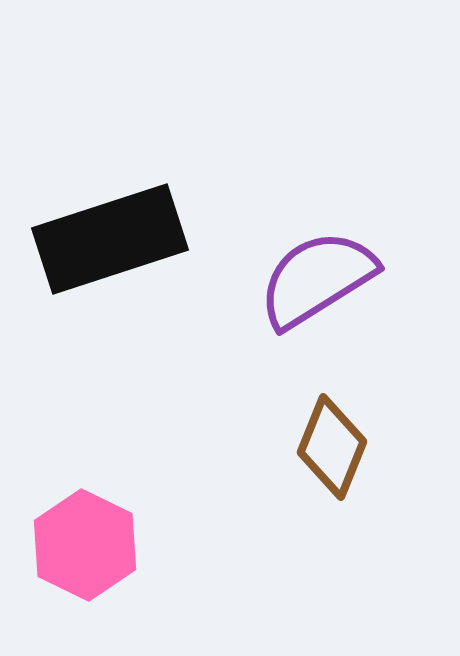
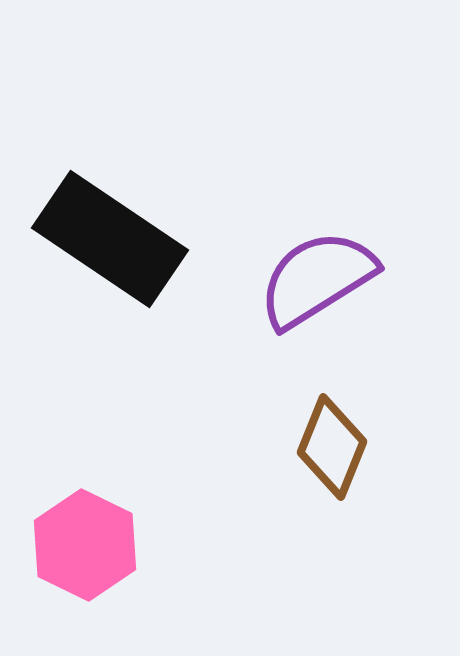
black rectangle: rotated 52 degrees clockwise
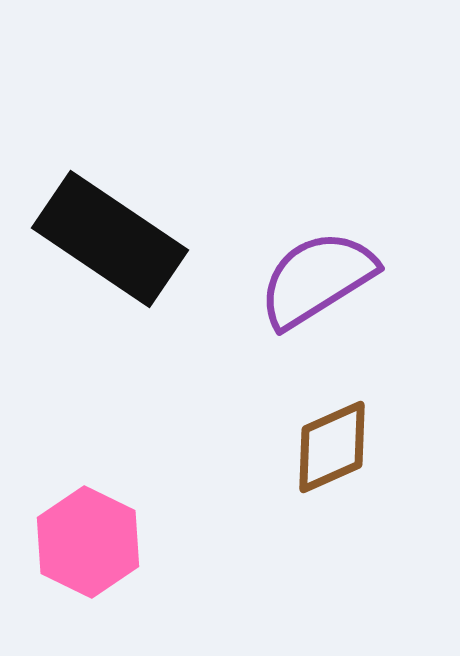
brown diamond: rotated 44 degrees clockwise
pink hexagon: moved 3 px right, 3 px up
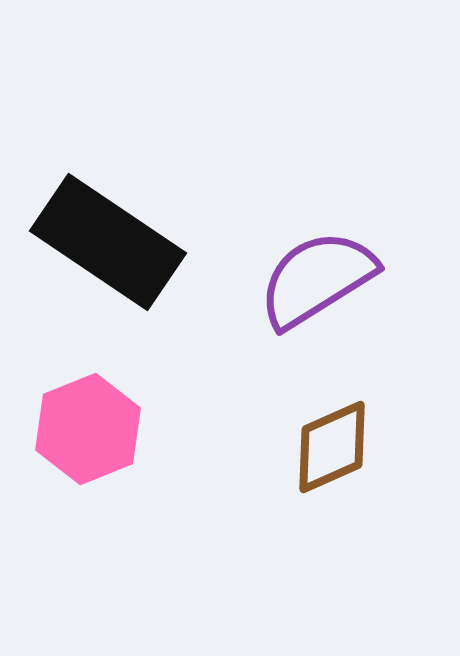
black rectangle: moved 2 px left, 3 px down
pink hexagon: moved 113 px up; rotated 12 degrees clockwise
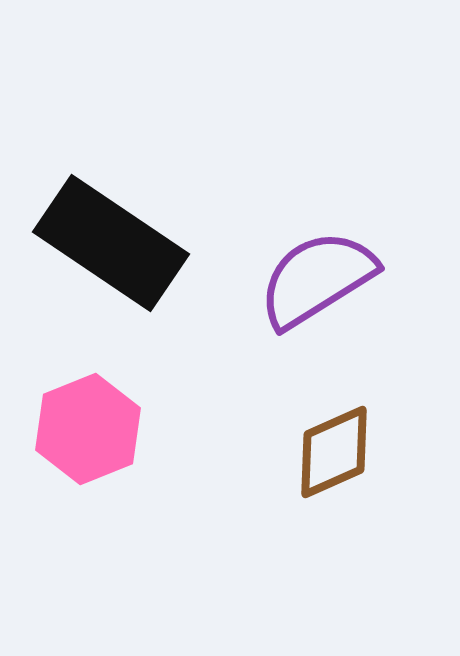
black rectangle: moved 3 px right, 1 px down
brown diamond: moved 2 px right, 5 px down
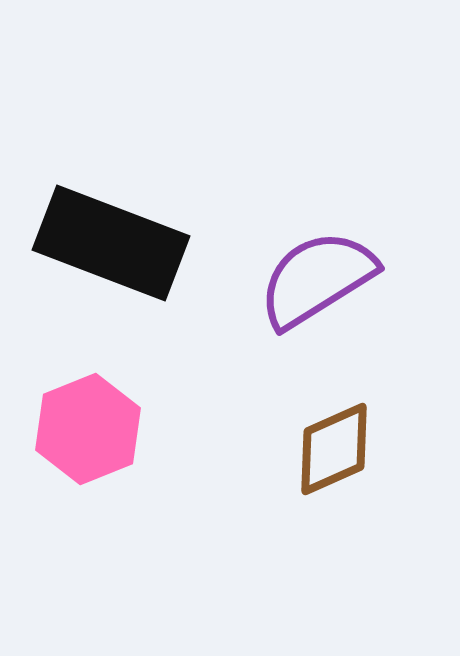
black rectangle: rotated 13 degrees counterclockwise
brown diamond: moved 3 px up
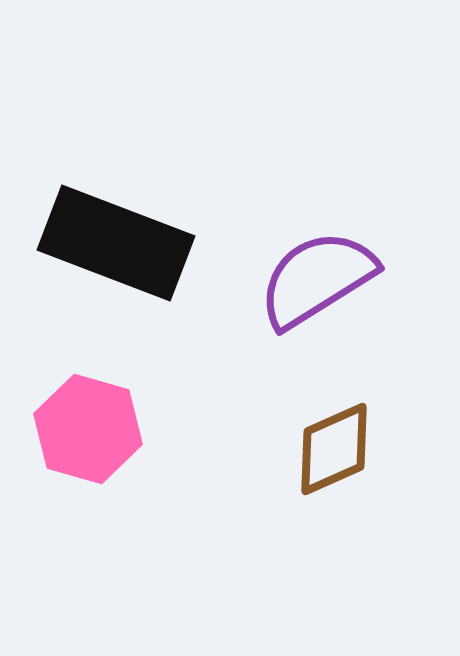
black rectangle: moved 5 px right
pink hexagon: rotated 22 degrees counterclockwise
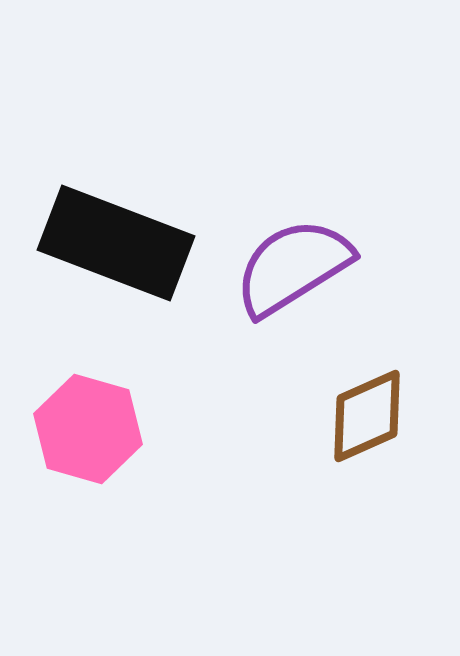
purple semicircle: moved 24 px left, 12 px up
brown diamond: moved 33 px right, 33 px up
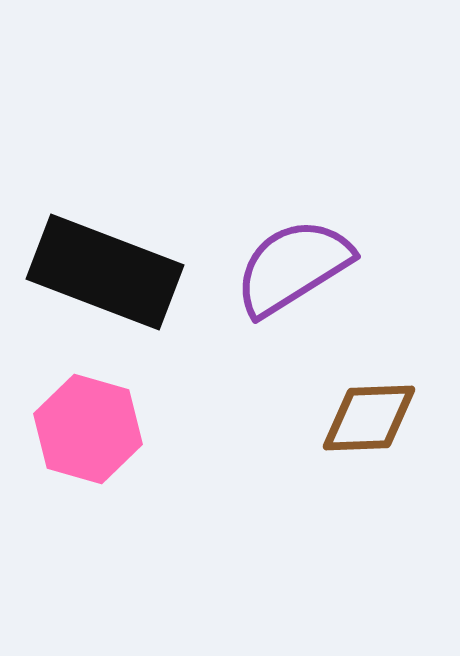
black rectangle: moved 11 px left, 29 px down
brown diamond: moved 2 px right, 2 px down; rotated 22 degrees clockwise
